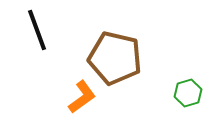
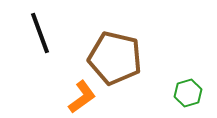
black line: moved 3 px right, 3 px down
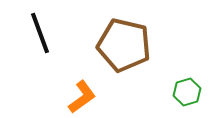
brown pentagon: moved 9 px right, 13 px up
green hexagon: moved 1 px left, 1 px up
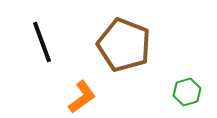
black line: moved 2 px right, 9 px down
brown pentagon: rotated 8 degrees clockwise
